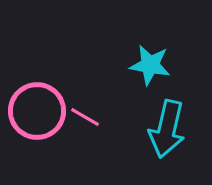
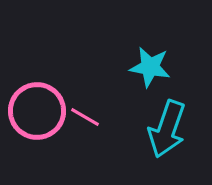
cyan star: moved 2 px down
cyan arrow: rotated 6 degrees clockwise
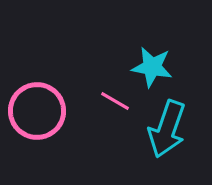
cyan star: moved 2 px right
pink line: moved 30 px right, 16 px up
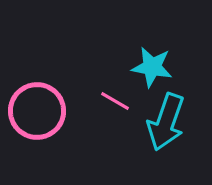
cyan arrow: moved 1 px left, 7 px up
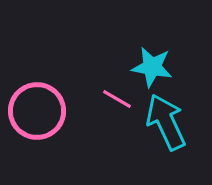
pink line: moved 2 px right, 2 px up
cyan arrow: rotated 136 degrees clockwise
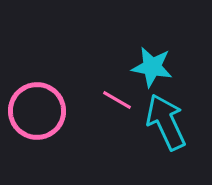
pink line: moved 1 px down
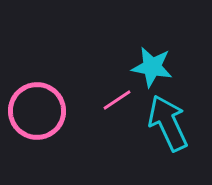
pink line: rotated 64 degrees counterclockwise
cyan arrow: moved 2 px right, 1 px down
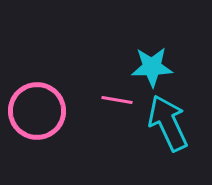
cyan star: rotated 12 degrees counterclockwise
pink line: rotated 44 degrees clockwise
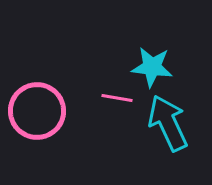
cyan star: rotated 9 degrees clockwise
pink line: moved 2 px up
